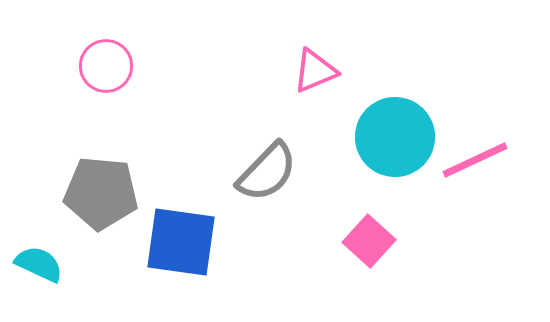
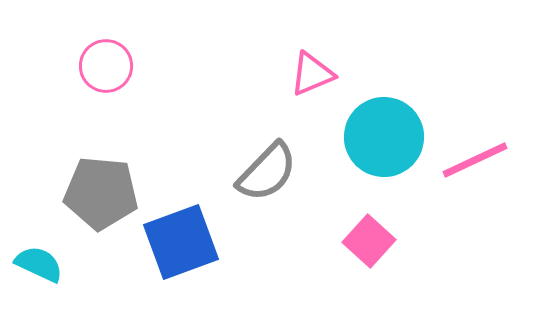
pink triangle: moved 3 px left, 3 px down
cyan circle: moved 11 px left
blue square: rotated 28 degrees counterclockwise
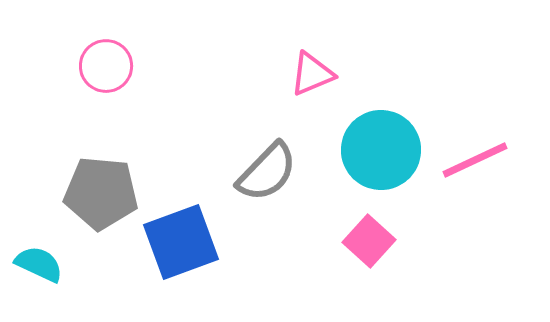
cyan circle: moved 3 px left, 13 px down
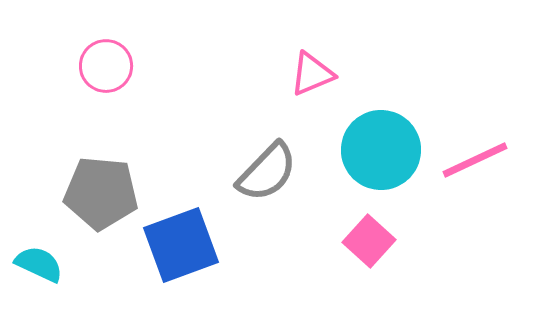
blue square: moved 3 px down
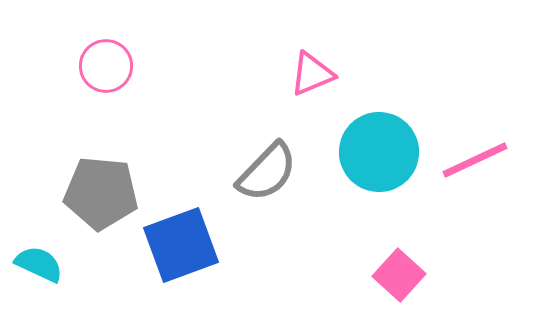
cyan circle: moved 2 px left, 2 px down
pink square: moved 30 px right, 34 px down
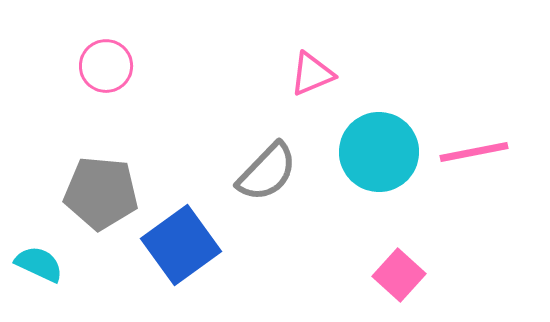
pink line: moved 1 px left, 8 px up; rotated 14 degrees clockwise
blue square: rotated 16 degrees counterclockwise
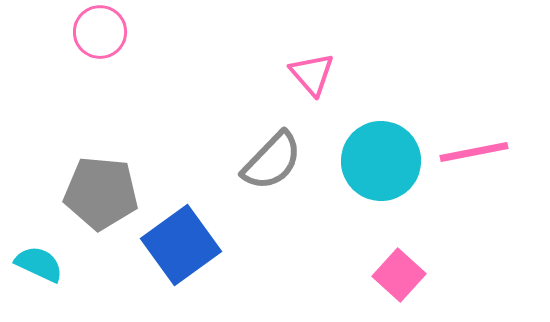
pink circle: moved 6 px left, 34 px up
pink triangle: rotated 48 degrees counterclockwise
cyan circle: moved 2 px right, 9 px down
gray semicircle: moved 5 px right, 11 px up
